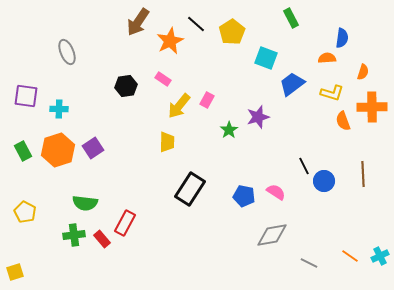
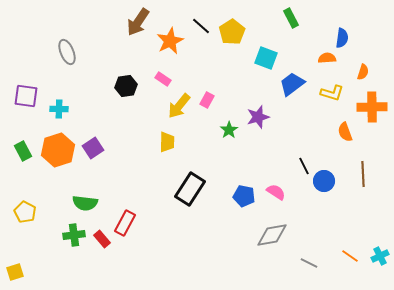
black line at (196, 24): moved 5 px right, 2 px down
orange semicircle at (343, 121): moved 2 px right, 11 px down
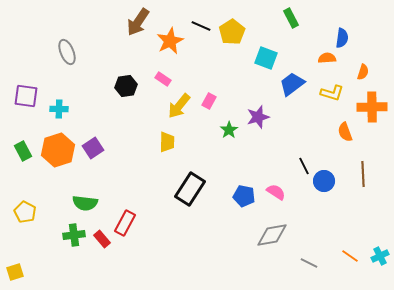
black line at (201, 26): rotated 18 degrees counterclockwise
pink rectangle at (207, 100): moved 2 px right, 1 px down
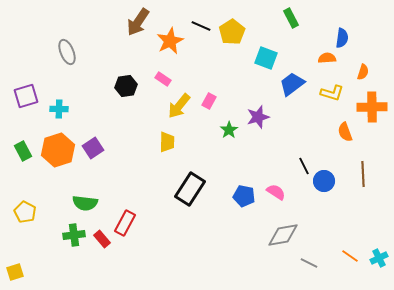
purple square at (26, 96): rotated 25 degrees counterclockwise
gray diamond at (272, 235): moved 11 px right
cyan cross at (380, 256): moved 1 px left, 2 px down
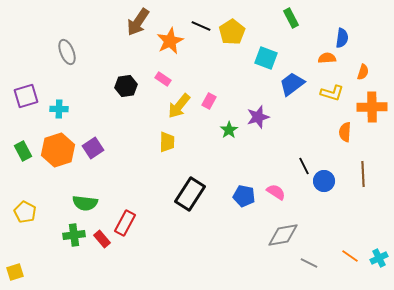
orange semicircle at (345, 132): rotated 24 degrees clockwise
black rectangle at (190, 189): moved 5 px down
